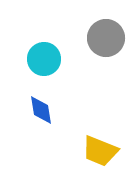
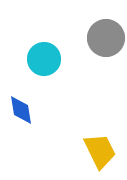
blue diamond: moved 20 px left
yellow trapezoid: rotated 138 degrees counterclockwise
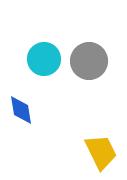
gray circle: moved 17 px left, 23 px down
yellow trapezoid: moved 1 px right, 1 px down
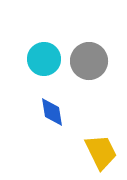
blue diamond: moved 31 px right, 2 px down
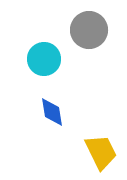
gray circle: moved 31 px up
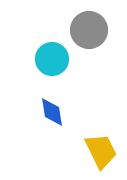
cyan circle: moved 8 px right
yellow trapezoid: moved 1 px up
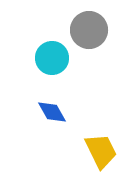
cyan circle: moved 1 px up
blue diamond: rotated 20 degrees counterclockwise
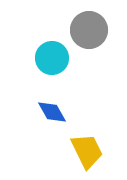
yellow trapezoid: moved 14 px left
